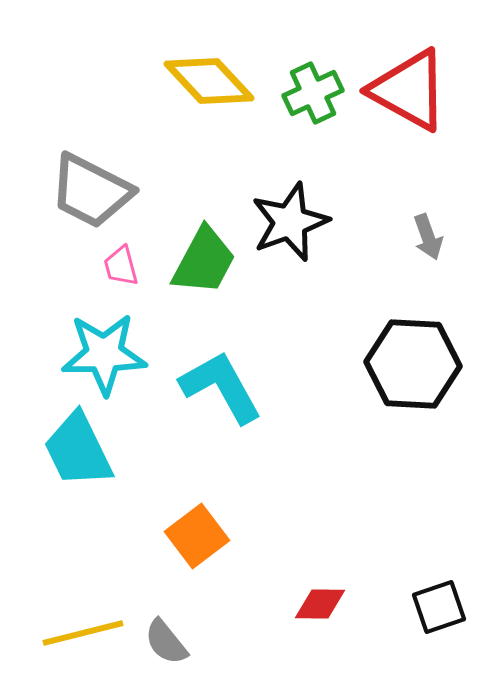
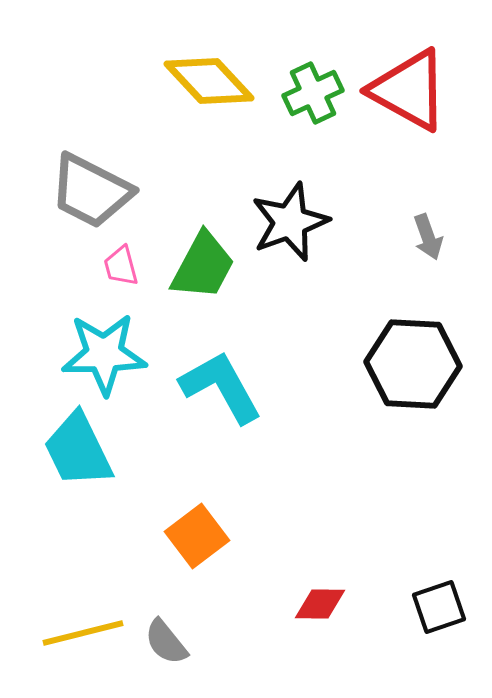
green trapezoid: moved 1 px left, 5 px down
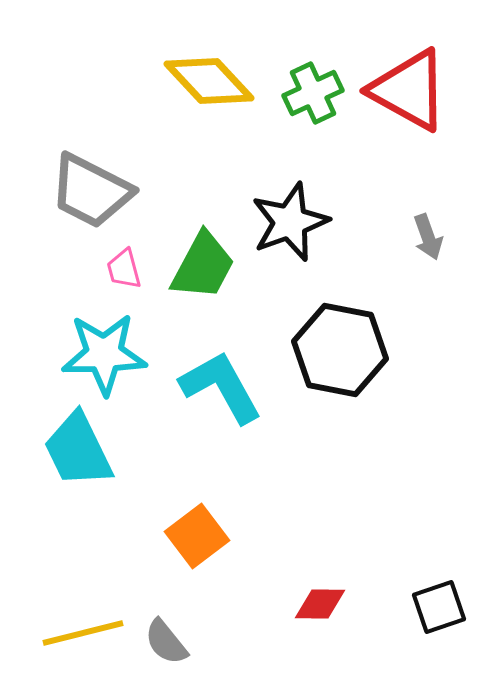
pink trapezoid: moved 3 px right, 3 px down
black hexagon: moved 73 px left, 14 px up; rotated 8 degrees clockwise
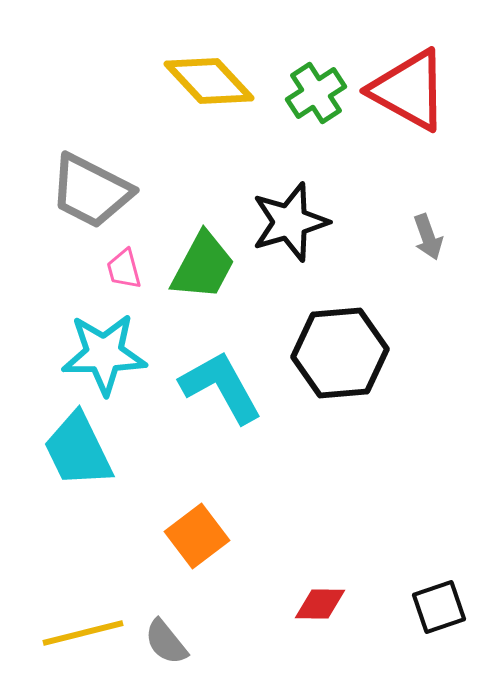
green cross: moved 3 px right; rotated 8 degrees counterclockwise
black star: rotated 4 degrees clockwise
black hexagon: moved 3 px down; rotated 16 degrees counterclockwise
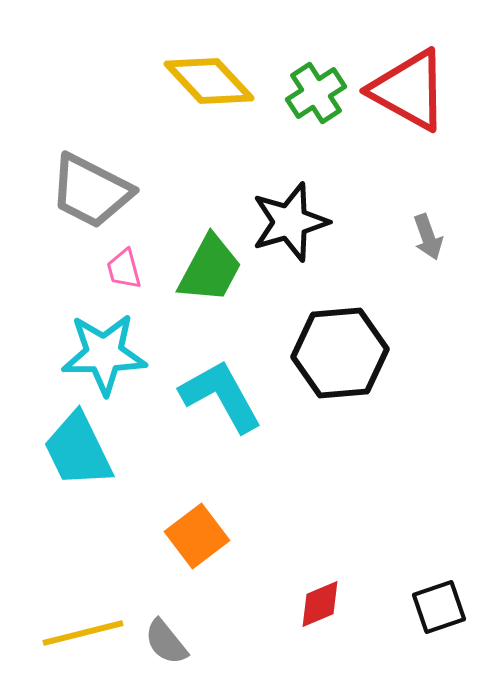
green trapezoid: moved 7 px right, 3 px down
cyan L-shape: moved 9 px down
red diamond: rotated 24 degrees counterclockwise
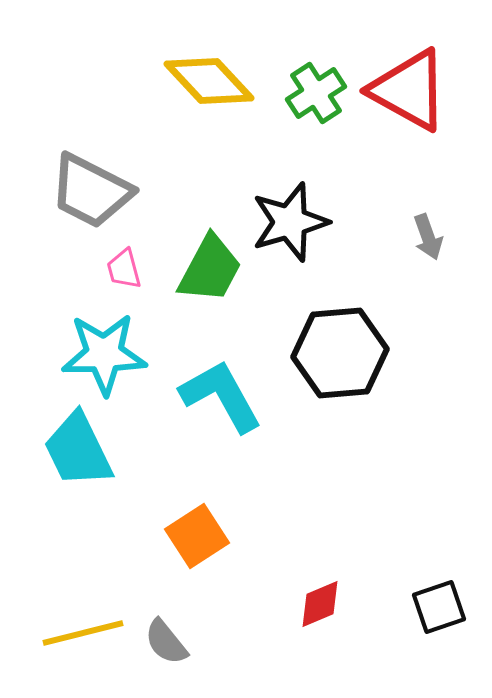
orange square: rotated 4 degrees clockwise
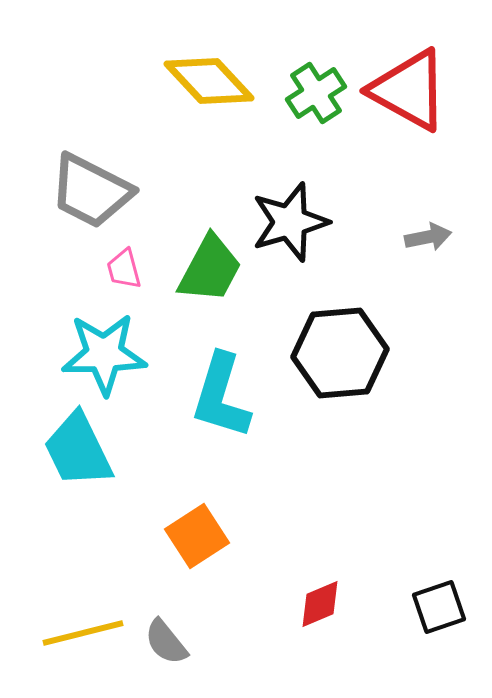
gray arrow: rotated 81 degrees counterclockwise
cyan L-shape: rotated 134 degrees counterclockwise
